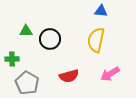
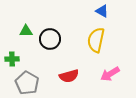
blue triangle: moved 1 px right; rotated 24 degrees clockwise
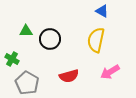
green cross: rotated 32 degrees clockwise
pink arrow: moved 2 px up
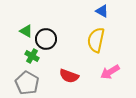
green triangle: rotated 32 degrees clockwise
black circle: moved 4 px left
green cross: moved 20 px right, 3 px up
red semicircle: rotated 36 degrees clockwise
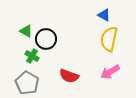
blue triangle: moved 2 px right, 4 px down
yellow semicircle: moved 13 px right, 1 px up
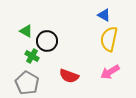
black circle: moved 1 px right, 2 px down
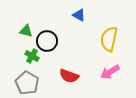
blue triangle: moved 25 px left
green triangle: rotated 16 degrees counterclockwise
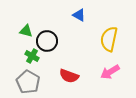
gray pentagon: moved 1 px right, 1 px up
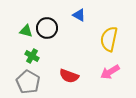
black circle: moved 13 px up
